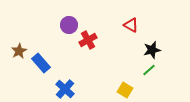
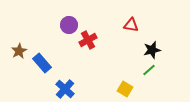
red triangle: rotated 21 degrees counterclockwise
blue rectangle: moved 1 px right
yellow square: moved 1 px up
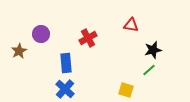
purple circle: moved 28 px left, 9 px down
red cross: moved 2 px up
black star: moved 1 px right
blue rectangle: moved 24 px right; rotated 36 degrees clockwise
yellow square: moved 1 px right, 1 px down; rotated 14 degrees counterclockwise
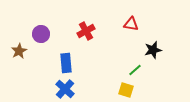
red triangle: moved 1 px up
red cross: moved 2 px left, 7 px up
green line: moved 14 px left
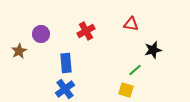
blue cross: rotated 12 degrees clockwise
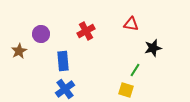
black star: moved 2 px up
blue rectangle: moved 3 px left, 2 px up
green line: rotated 16 degrees counterclockwise
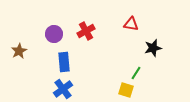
purple circle: moved 13 px right
blue rectangle: moved 1 px right, 1 px down
green line: moved 1 px right, 3 px down
blue cross: moved 2 px left
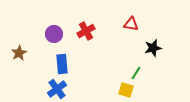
brown star: moved 2 px down
blue rectangle: moved 2 px left, 2 px down
blue cross: moved 6 px left
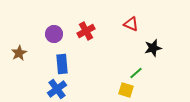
red triangle: rotated 14 degrees clockwise
green line: rotated 16 degrees clockwise
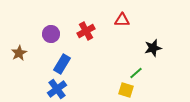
red triangle: moved 9 px left, 4 px up; rotated 21 degrees counterclockwise
purple circle: moved 3 px left
blue rectangle: rotated 36 degrees clockwise
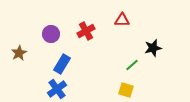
green line: moved 4 px left, 8 px up
